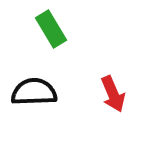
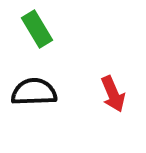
green rectangle: moved 14 px left
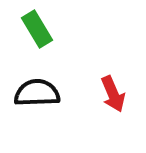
black semicircle: moved 3 px right, 1 px down
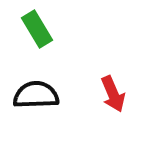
black semicircle: moved 1 px left, 2 px down
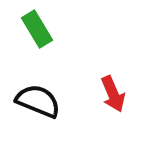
black semicircle: moved 2 px right, 6 px down; rotated 24 degrees clockwise
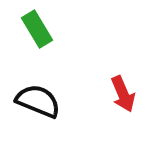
red arrow: moved 10 px right
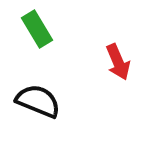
red arrow: moved 5 px left, 32 px up
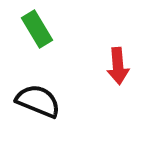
red arrow: moved 4 px down; rotated 18 degrees clockwise
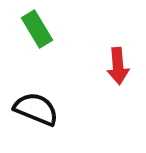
black semicircle: moved 2 px left, 8 px down
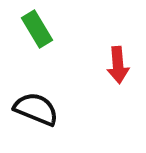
red arrow: moved 1 px up
